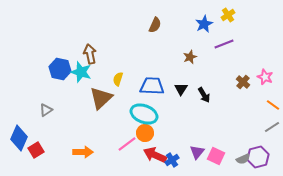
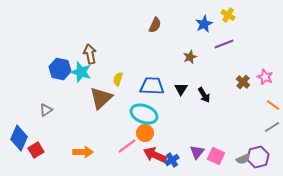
yellow cross: rotated 24 degrees counterclockwise
pink line: moved 2 px down
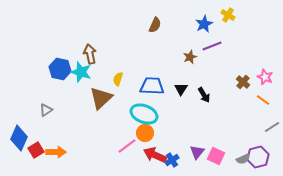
purple line: moved 12 px left, 2 px down
orange line: moved 10 px left, 5 px up
orange arrow: moved 27 px left
